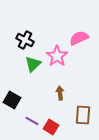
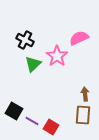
brown arrow: moved 25 px right, 1 px down
black square: moved 2 px right, 11 px down
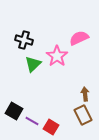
black cross: moved 1 px left; rotated 12 degrees counterclockwise
brown rectangle: rotated 30 degrees counterclockwise
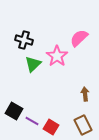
pink semicircle: rotated 18 degrees counterclockwise
brown rectangle: moved 10 px down
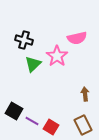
pink semicircle: moved 2 px left; rotated 150 degrees counterclockwise
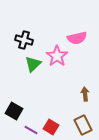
purple line: moved 1 px left, 9 px down
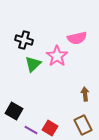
red square: moved 1 px left, 1 px down
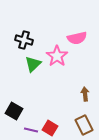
brown rectangle: moved 1 px right
purple line: rotated 16 degrees counterclockwise
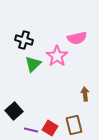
black square: rotated 18 degrees clockwise
brown rectangle: moved 10 px left; rotated 12 degrees clockwise
